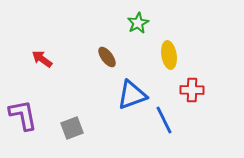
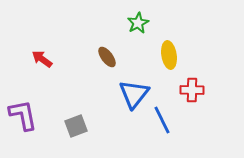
blue triangle: moved 2 px right, 1 px up; rotated 32 degrees counterclockwise
blue line: moved 2 px left
gray square: moved 4 px right, 2 px up
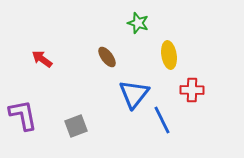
green star: rotated 25 degrees counterclockwise
